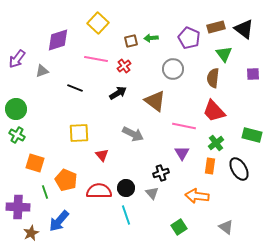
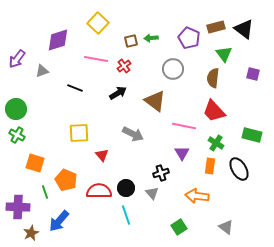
purple square at (253, 74): rotated 16 degrees clockwise
green cross at (216, 143): rotated 21 degrees counterclockwise
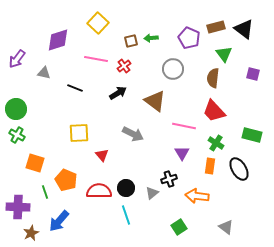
gray triangle at (42, 71): moved 2 px right, 2 px down; rotated 32 degrees clockwise
black cross at (161, 173): moved 8 px right, 6 px down
gray triangle at (152, 193): rotated 32 degrees clockwise
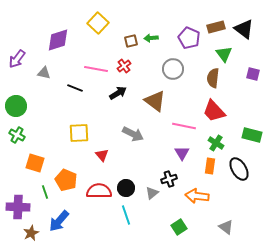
pink line at (96, 59): moved 10 px down
green circle at (16, 109): moved 3 px up
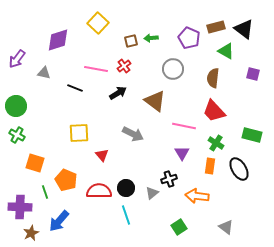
green triangle at (224, 54): moved 2 px right, 3 px up; rotated 24 degrees counterclockwise
purple cross at (18, 207): moved 2 px right
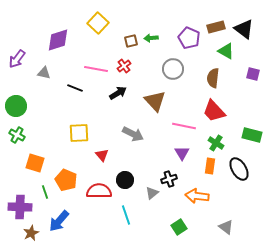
brown triangle at (155, 101): rotated 10 degrees clockwise
black circle at (126, 188): moved 1 px left, 8 px up
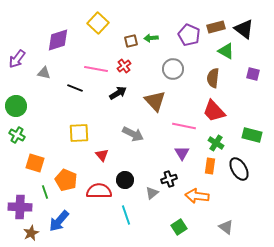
purple pentagon at (189, 38): moved 3 px up
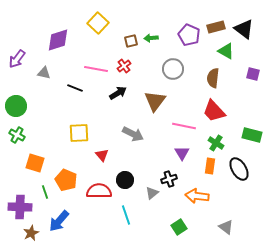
brown triangle at (155, 101): rotated 20 degrees clockwise
